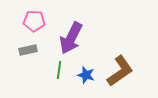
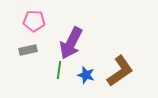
purple arrow: moved 5 px down
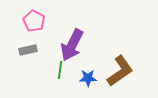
pink pentagon: rotated 25 degrees clockwise
purple arrow: moved 1 px right, 2 px down
green line: moved 1 px right
blue star: moved 2 px right, 3 px down; rotated 18 degrees counterclockwise
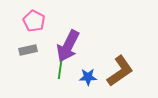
purple arrow: moved 4 px left, 1 px down
blue star: moved 1 px up
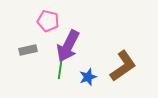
pink pentagon: moved 14 px right; rotated 15 degrees counterclockwise
brown L-shape: moved 3 px right, 5 px up
blue star: rotated 18 degrees counterclockwise
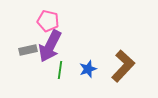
purple arrow: moved 18 px left
brown L-shape: rotated 12 degrees counterclockwise
blue star: moved 8 px up
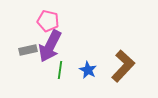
blue star: moved 1 px down; rotated 24 degrees counterclockwise
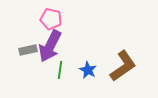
pink pentagon: moved 3 px right, 2 px up
brown L-shape: rotated 12 degrees clockwise
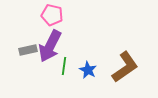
pink pentagon: moved 1 px right, 4 px up
brown L-shape: moved 2 px right, 1 px down
green line: moved 4 px right, 4 px up
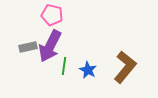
gray rectangle: moved 3 px up
brown L-shape: rotated 16 degrees counterclockwise
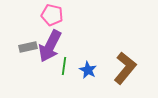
brown L-shape: moved 1 px down
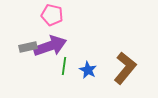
purple arrow: rotated 136 degrees counterclockwise
